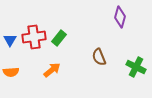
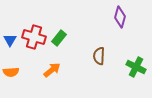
red cross: rotated 25 degrees clockwise
brown semicircle: moved 1 px up; rotated 24 degrees clockwise
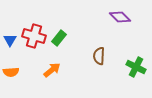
purple diamond: rotated 60 degrees counterclockwise
red cross: moved 1 px up
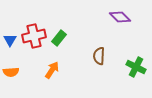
red cross: rotated 30 degrees counterclockwise
orange arrow: rotated 18 degrees counterclockwise
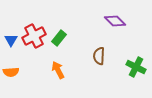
purple diamond: moved 5 px left, 4 px down
red cross: rotated 15 degrees counterclockwise
blue triangle: moved 1 px right
orange arrow: moved 6 px right; rotated 60 degrees counterclockwise
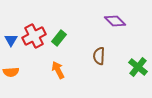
green cross: moved 2 px right; rotated 12 degrees clockwise
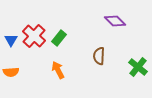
red cross: rotated 20 degrees counterclockwise
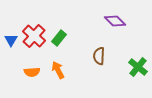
orange semicircle: moved 21 px right
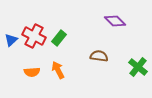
red cross: rotated 15 degrees counterclockwise
blue triangle: rotated 16 degrees clockwise
brown semicircle: rotated 96 degrees clockwise
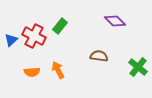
green rectangle: moved 1 px right, 12 px up
